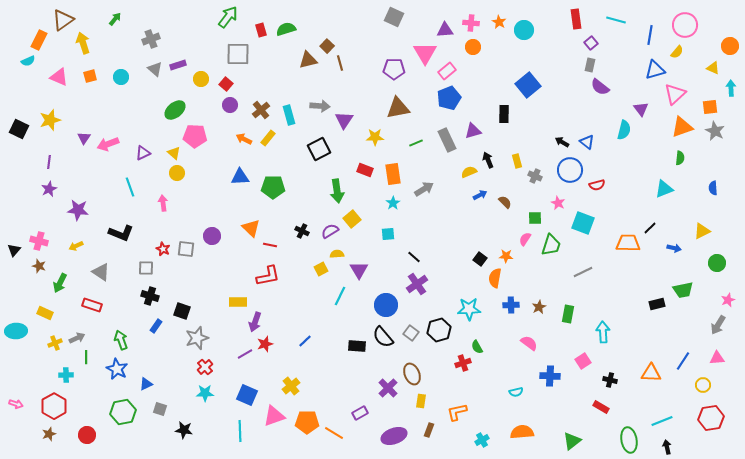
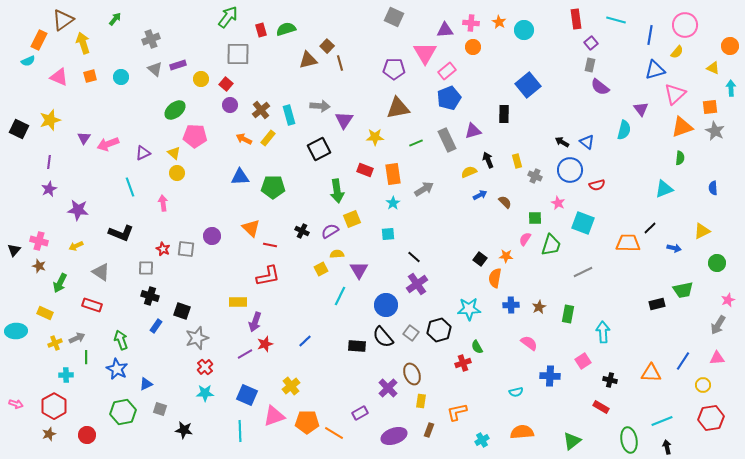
yellow square at (352, 219): rotated 18 degrees clockwise
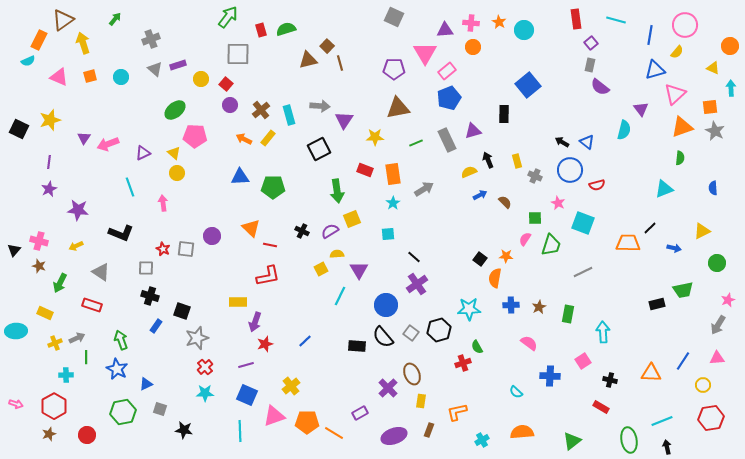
purple line at (245, 354): moved 1 px right, 11 px down; rotated 14 degrees clockwise
cyan semicircle at (516, 392): rotated 56 degrees clockwise
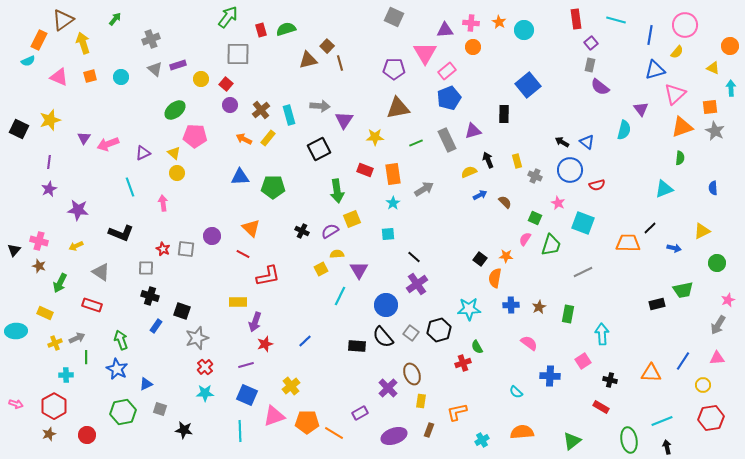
green square at (535, 218): rotated 24 degrees clockwise
red line at (270, 245): moved 27 px left, 9 px down; rotated 16 degrees clockwise
cyan arrow at (603, 332): moved 1 px left, 2 px down
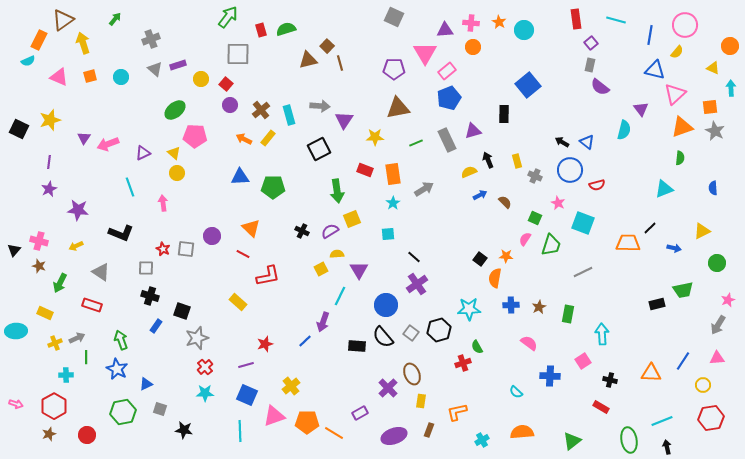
blue triangle at (655, 70): rotated 30 degrees clockwise
yellow rectangle at (238, 302): rotated 42 degrees clockwise
purple arrow at (255, 322): moved 68 px right
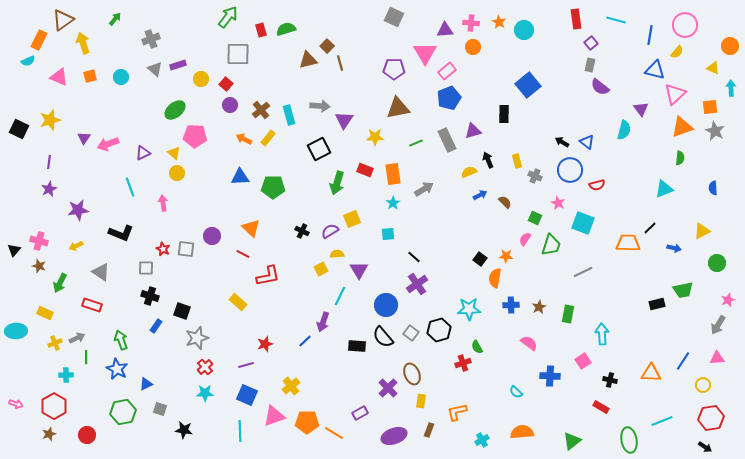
green arrow at (337, 191): moved 8 px up; rotated 25 degrees clockwise
purple star at (78, 210): rotated 15 degrees counterclockwise
black arrow at (667, 447): moved 38 px right; rotated 136 degrees clockwise
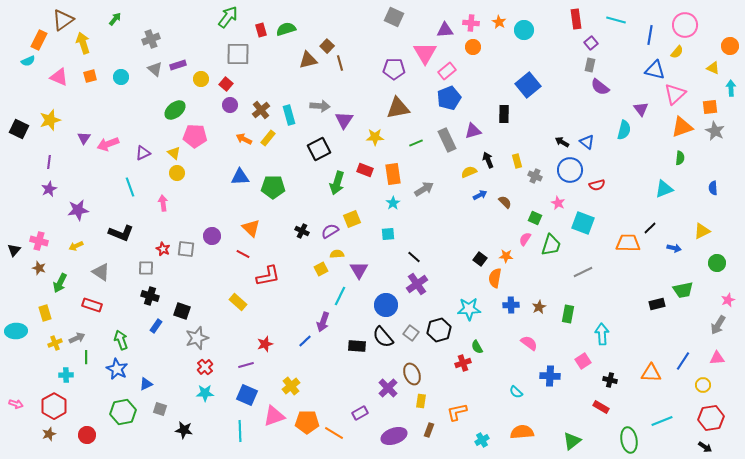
brown star at (39, 266): moved 2 px down
yellow rectangle at (45, 313): rotated 49 degrees clockwise
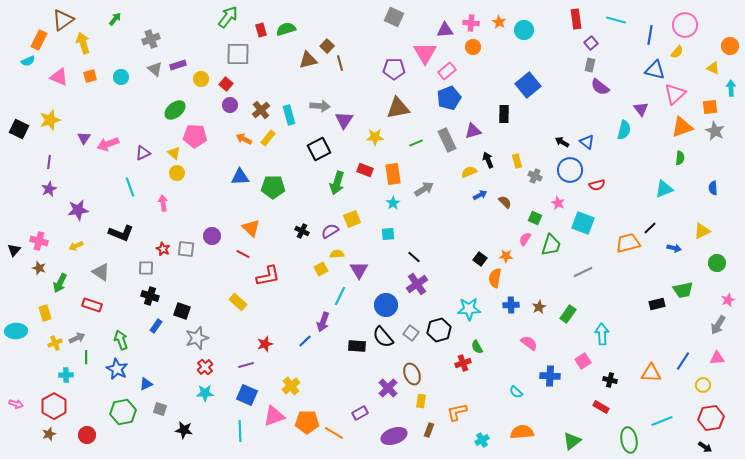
orange trapezoid at (628, 243): rotated 15 degrees counterclockwise
green rectangle at (568, 314): rotated 24 degrees clockwise
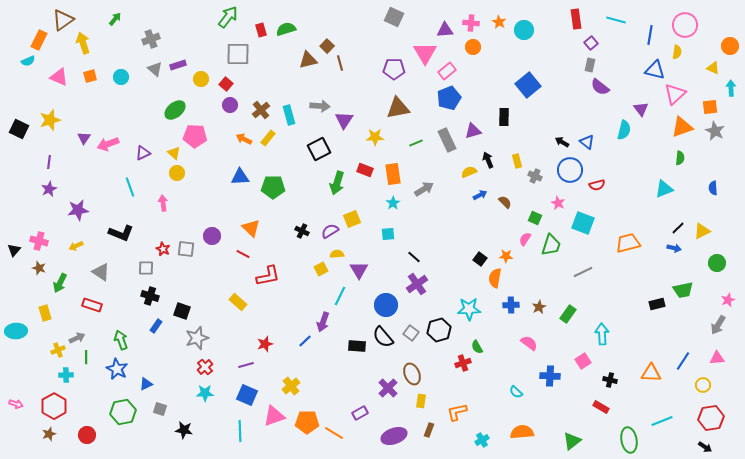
yellow semicircle at (677, 52): rotated 32 degrees counterclockwise
black rectangle at (504, 114): moved 3 px down
black line at (650, 228): moved 28 px right
yellow cross at (55, 343): moved 3 px right, 7 px down
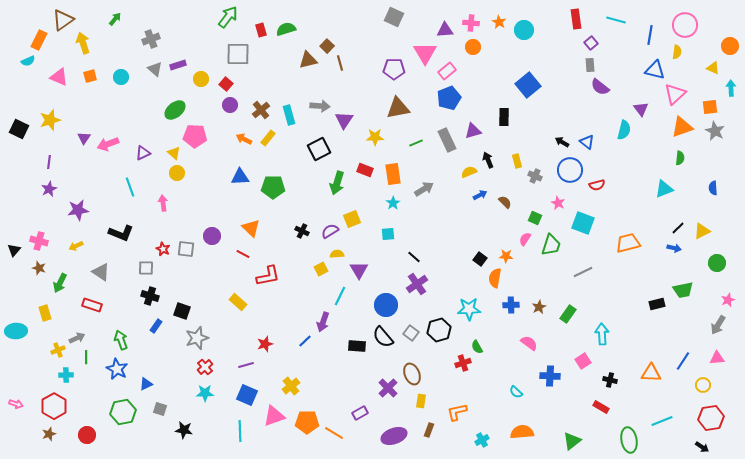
gray rectangle at (590, 65): rotated 16 degrees counterclockwise
black arrow at (705, 447): moved 3 px left
